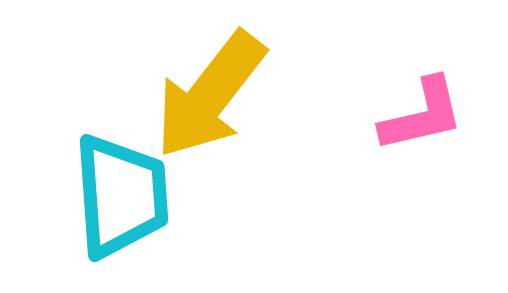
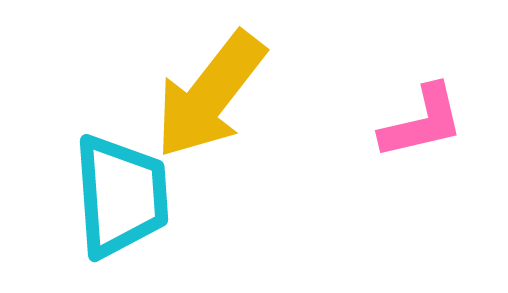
pink L-shape: moved 7 px down
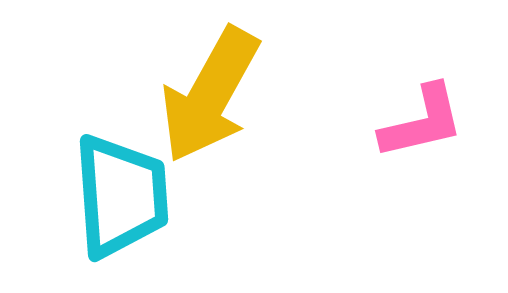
yellow arrow: rotated 9 degrees counterclockwise
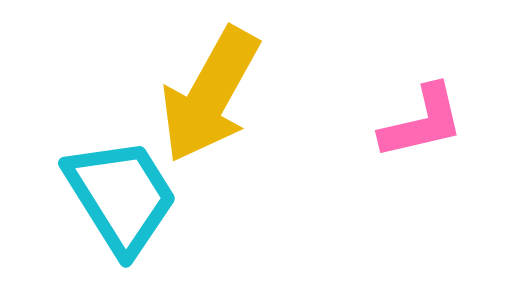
cyan trapezoid: rotated 28 degrees counterclockwise
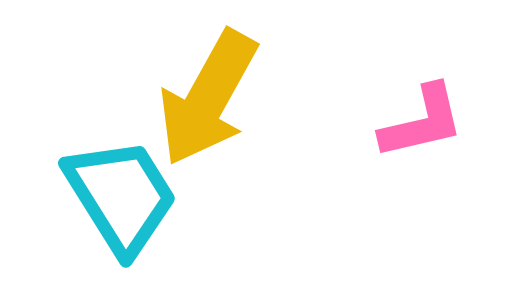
yellow arrow: moved 2 px left, 3 px down
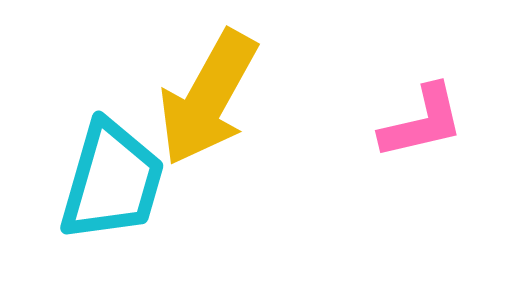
cyan trapezoid: moved 9 px left, 15 px up; rotated 48 degrees clockwise
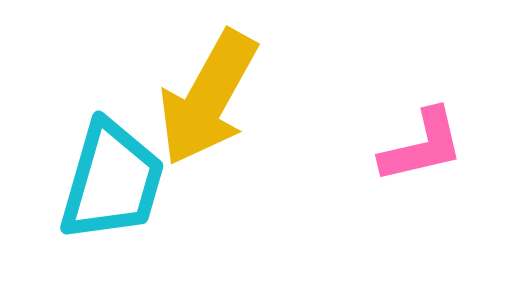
pink L-shape: moved 24 px down
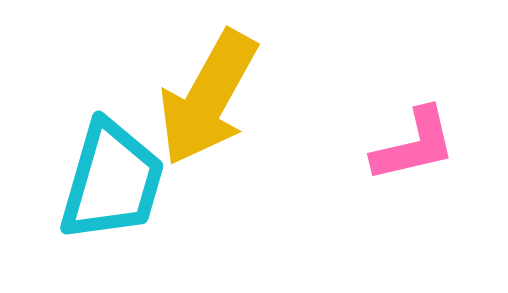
pink L-shape: moved 8 px left, 1 px up
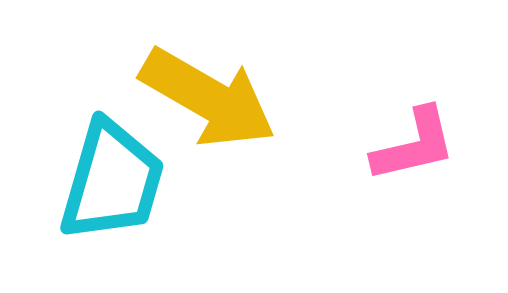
yellow arrow: rotated 89 degrees counterclockwise
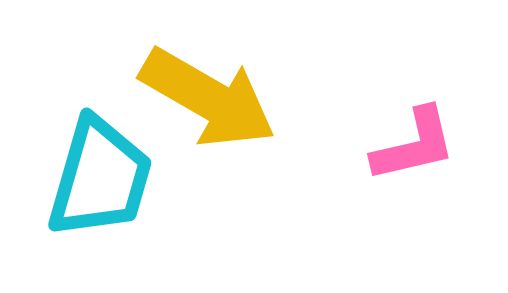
cyan trapezoid: moved 12 px left, 3 px up
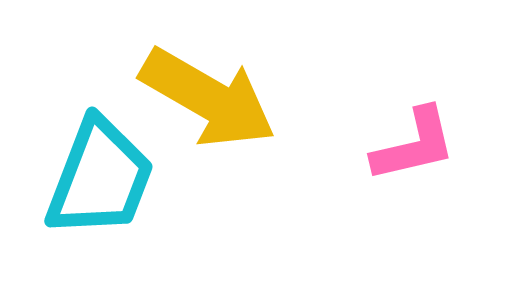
cyan trapezoid: rotated 5 degrees clockwise
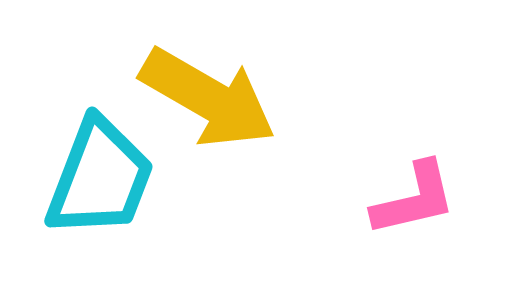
pink L-shape: moved 54 px down
